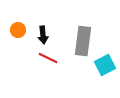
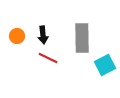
orange circle: moved 1 px left, 6 px down
gray rectangle: moved 1 px left, 3 px up; rotated 8 degrees counterclockwise
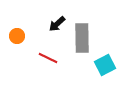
black arrow: moved 14 px right, 11 px up; rotated 54 degrees clockwise
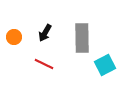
black arrow: moved 12 px left, 9 px down; rotated 18 degrees counterclockwise
orange circle: moved 3 px left, 1 px down
red line: moved 4 px left, 6 px down
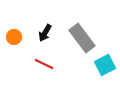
gray rectangle: rotated 36 degrees counterclockwise
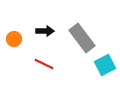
black arrow: moved 2 px up; rotated 120 degrees counterclockwise
orange circle: moved 2 px down
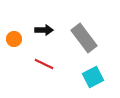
black arrow: moved 1 px left, 1 px up
gray rectangle: moved 2 px right
cyan square: moved 12 px left, 12 px down
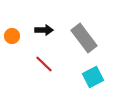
orange circle: moved 2 px left, 3 px up
red line: rotated 18 degrees clockwise
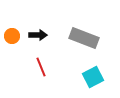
black arrow: moved 6 px left, 5 px down
gray rectangle: rotated 32 degrees counterclockwise
red line: moved 3 px left, 3 px down; rotated 24 degrees clockwise
